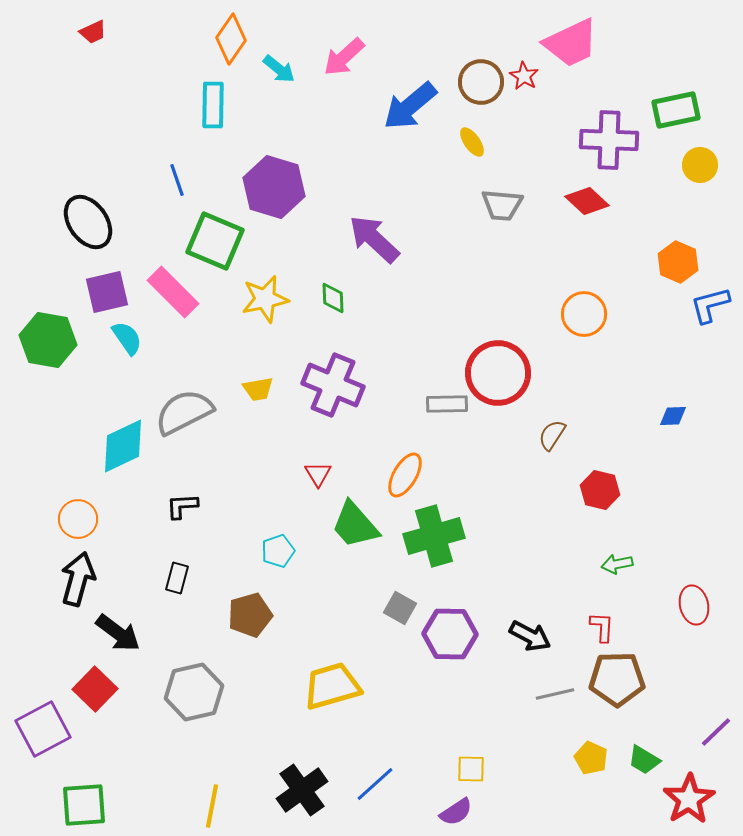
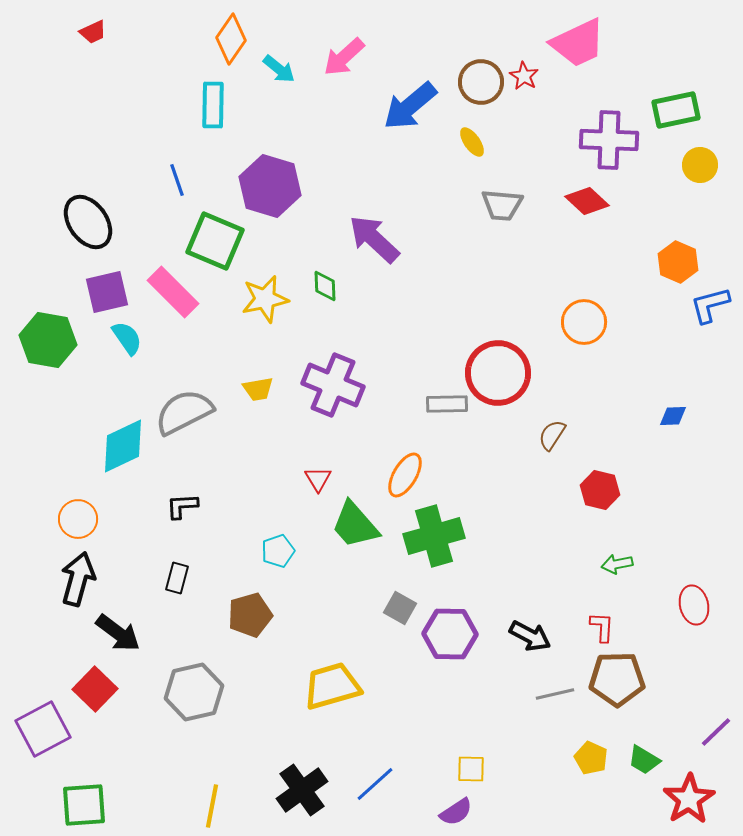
pink trapezoid at (571, 43): moved 7 px right
purple hexagon at (274, 187): moved 4 px left, 1 px up
green diamond at (333, 298): moved 8 px left, 12 px up
orange circle at (584, 314): moved 8 px down
red triangle at (318, 474): moved 5 px down
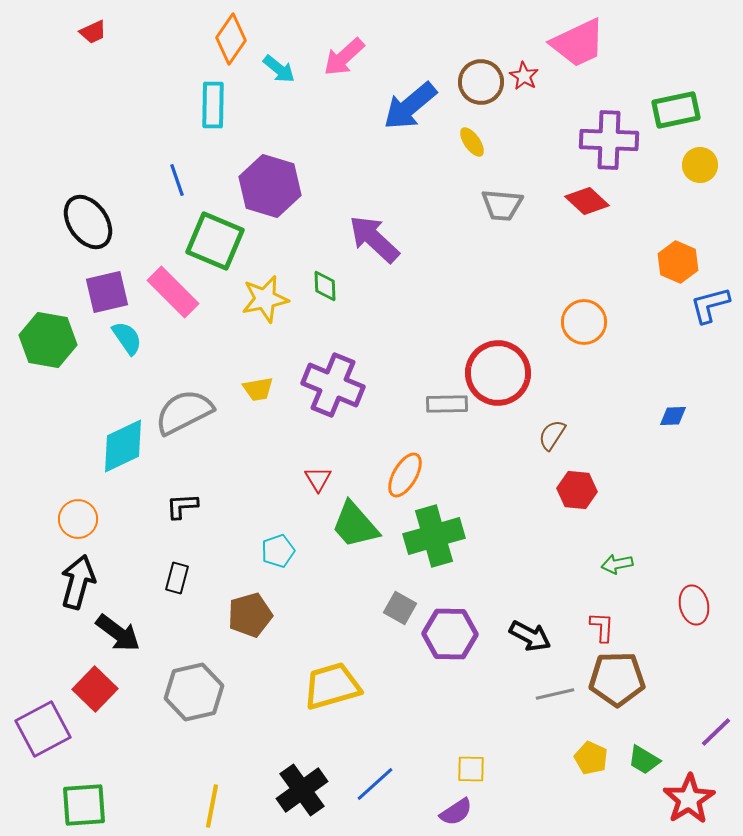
red hexagon at (600, 490): moved 23 px left; rotated 9 degrees counterclockwise
black arrow at (78, 579): moved 3 px down
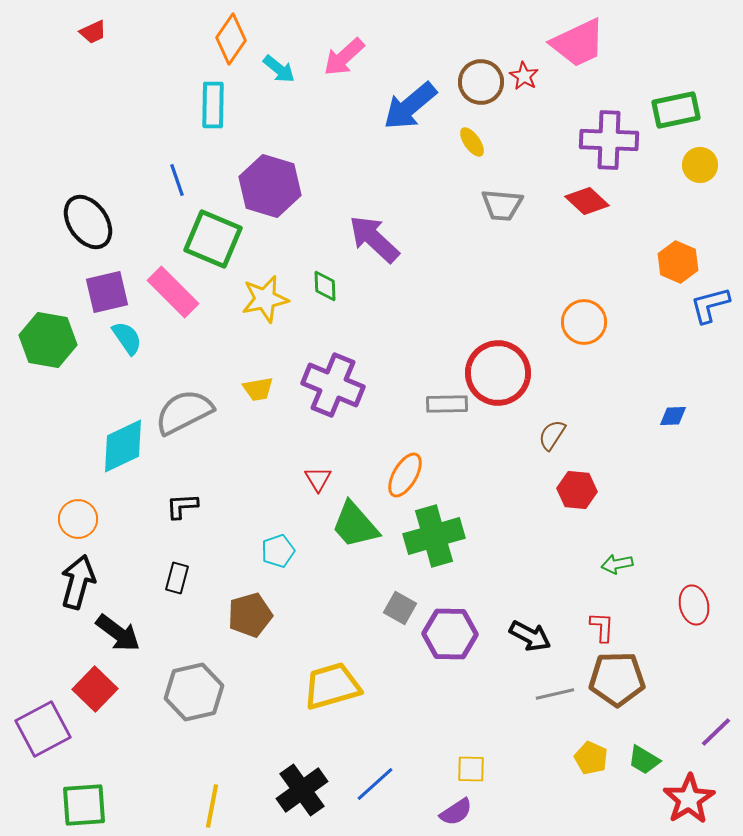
green square at (215, 241): moved 2 px left, 2 px up
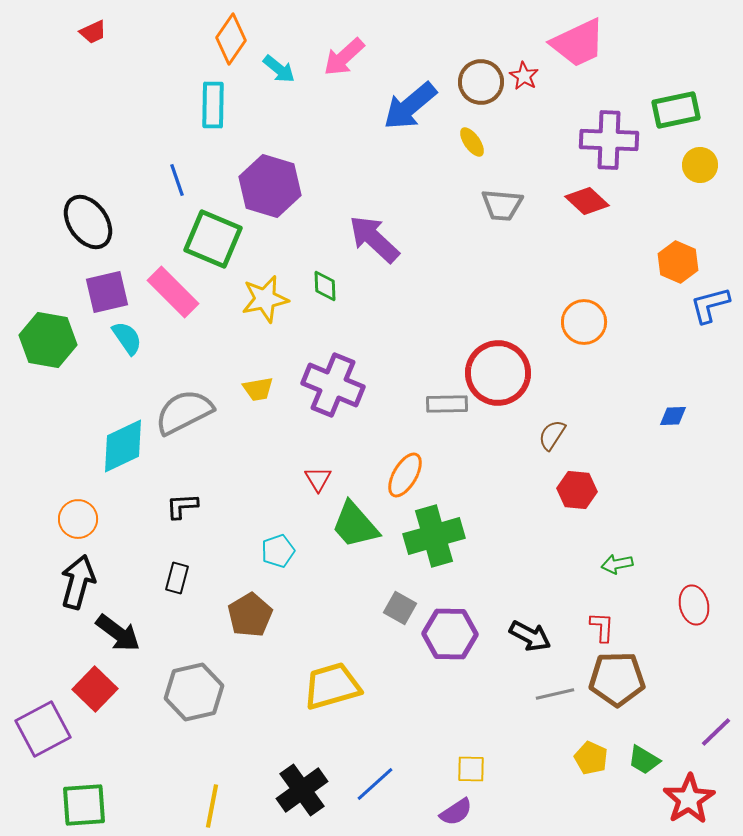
brown pentagon at (250, 615): rotated 15 degrees counterclockwise
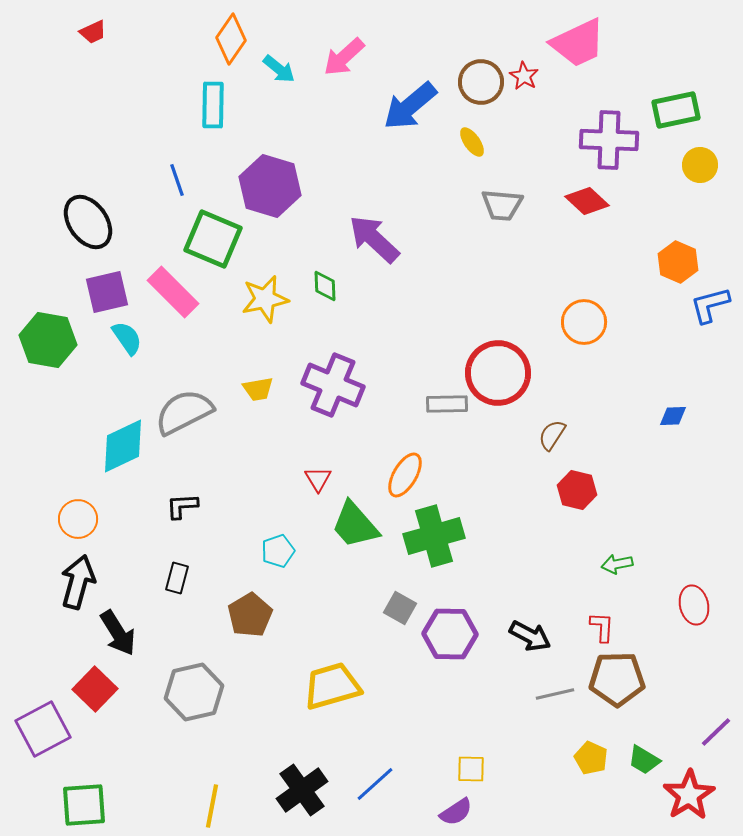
red hexagon at (577, 490): rotated 9 degrees clockwise
black arrow at (118, 633): rotated 21 degrees clockwise
red star at (689, 799): moved 4 px up
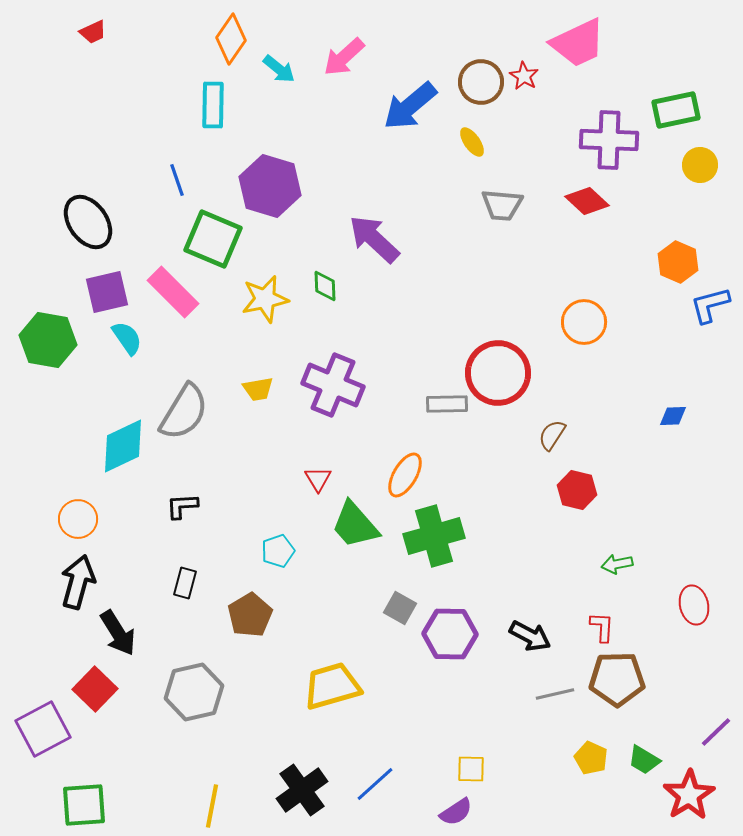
gray semicircle at (184, 412): rotated 148 degrees clockwise
black rectangle at (177, 578): moved 8 px right, 5 px down
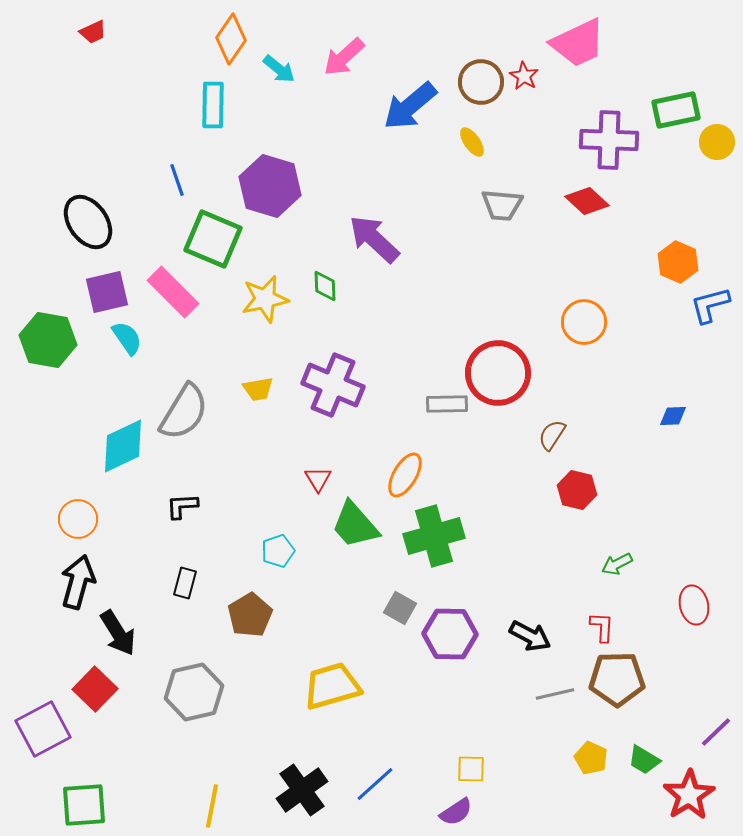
yellow circle at (700, 165): moved 17 px right, 23 px up
green arrow at (617, 564): rotated 16 degrees counterclockwise
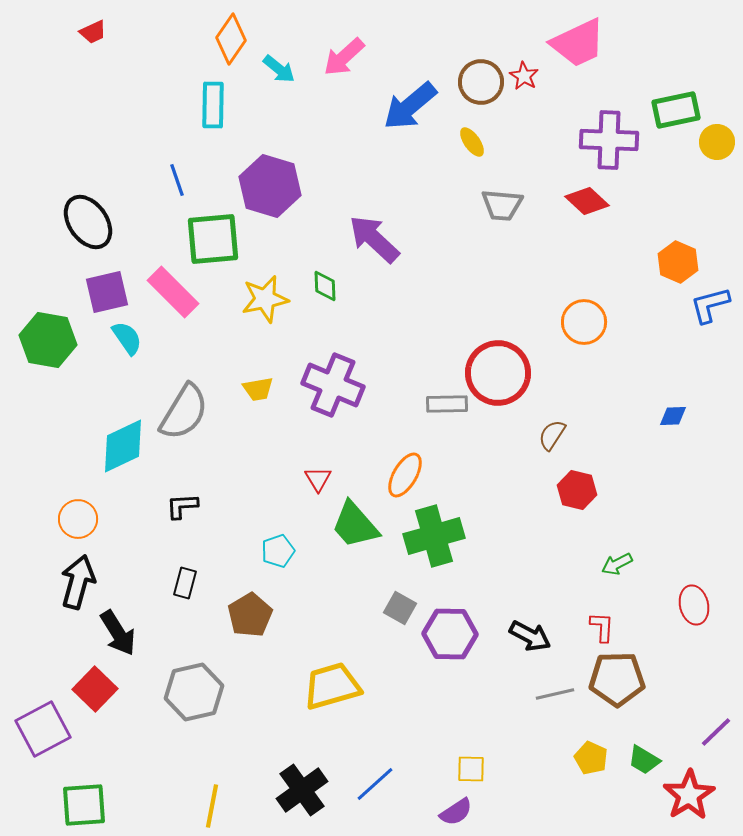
green square at (213, 239): rotated 28 degrees counterclockwise
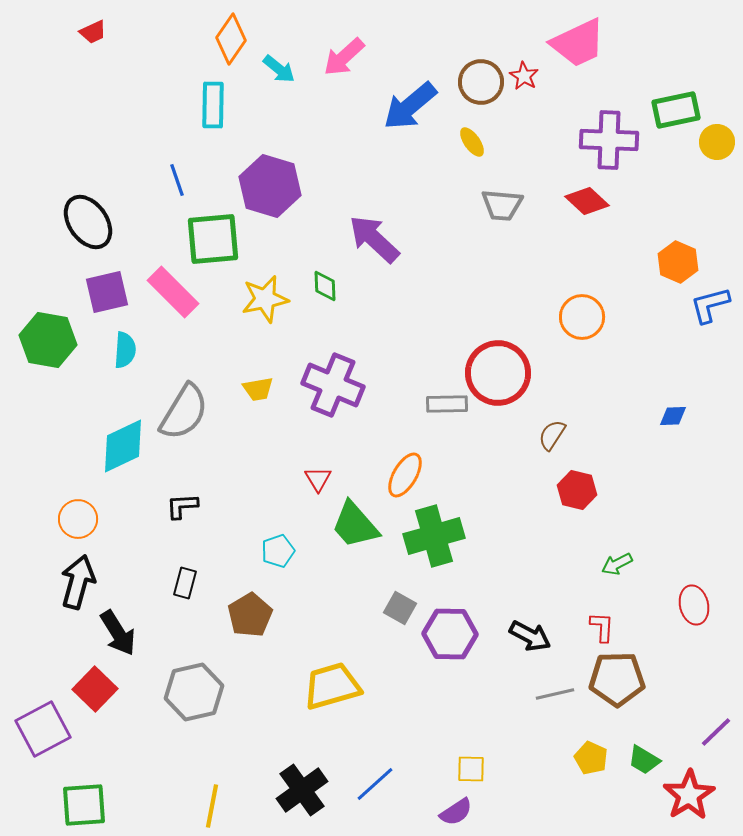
orange circle at (584, 322): moved 2 px left, 5 px up
cyan semicircle at (127, 338): moved 2 px left, 12 px down; rotated 39 degrees clockwise
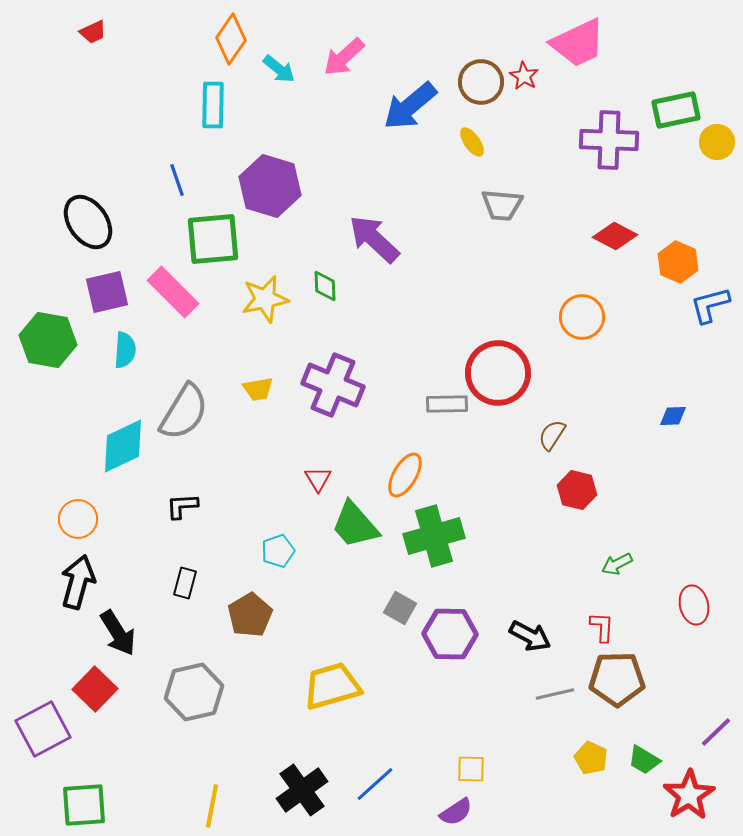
red diamond at (587, 201): moved 28 px right, 35 px down; rotated 15 degrees counterclockwise
